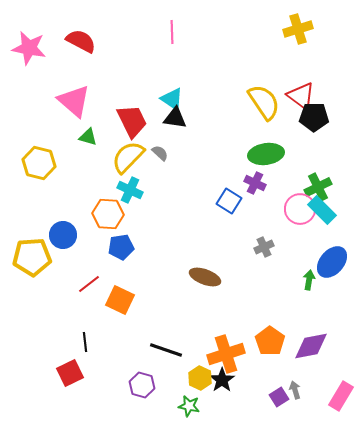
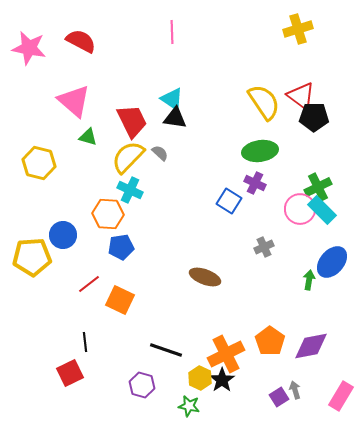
green ellipse at (266, 154): moved 6 px left, 3 px up
orange cross at (226, 354): rotated 9 degrees counterclockwise
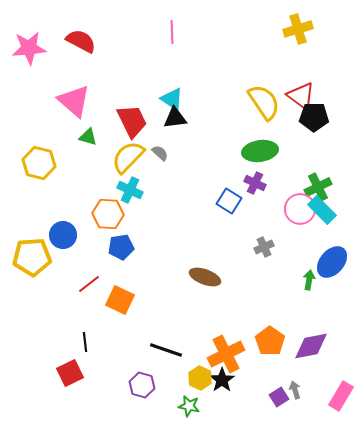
pink star at (29, 48): rotated 16 degrees counterclockwise
black triangle at (175, 118): rotated 15 degrees counterclockwise
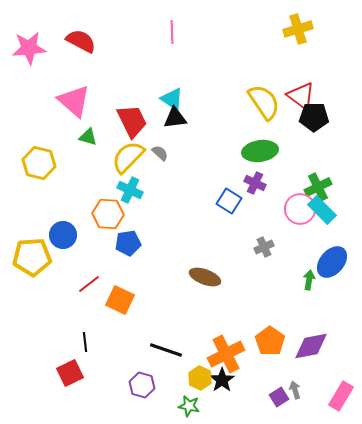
blue pentagon at (121, 247): moved 7 px right, 4 px up
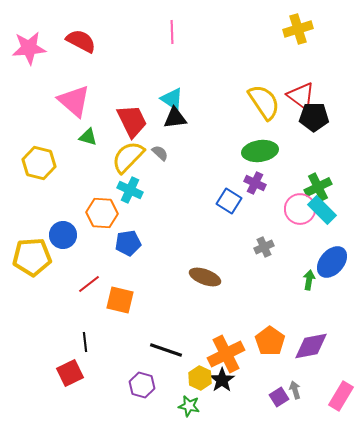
orange hexagon at (108, 214): moved 6 px left, 1 px up
orange square at (120, 300): rotated 12 degrees counterclockwise
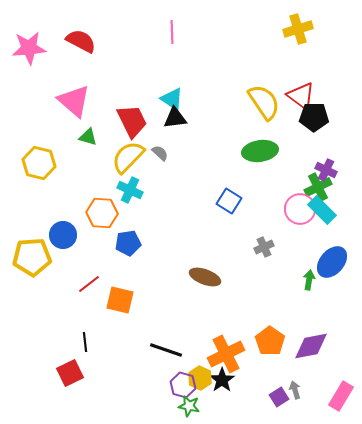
purple cross at (255, 183): moved 71 px right, 13 px up
purple hexagon at (142, 385): moved 41 px right
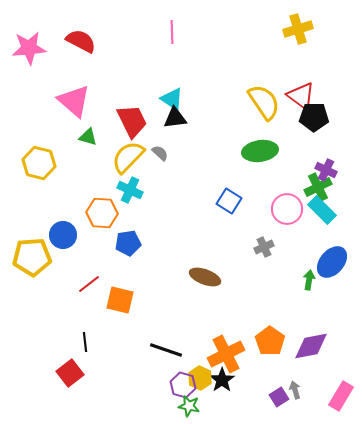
pink circle at (300, 209): moved 13 px left
red square at (70, 373): rotated 12 degrees counterclockwise
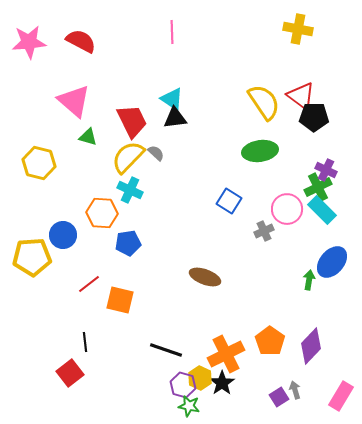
yellow cross at (298, 29): rotated 28 degrees clockwise
pink star at (29, 48): moved 6 px up
gray semicircle at (160, 153): moved 4 px left
gray cross at (264, 247): moved 16 px up
purple diamond at (311, 346): rotated 36 degrees counterclockwise
black star at (222, 380): moved 3 px down
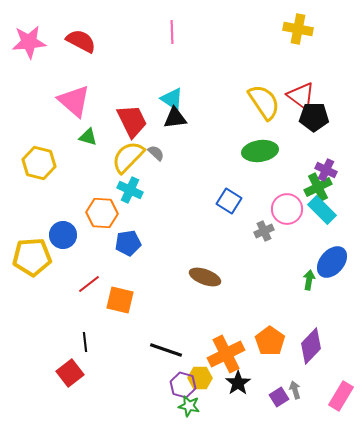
yellow hexagon at (200, 378): rotated 25 degrees counterclockwise
black star at (222, 383): moved 16 px right
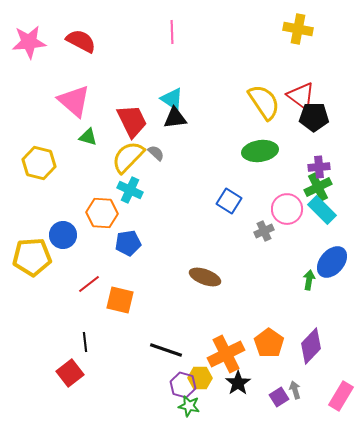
purple cross at (326, 170): moved 7 px left, 3 px up; rotated 30 degrees counterclockwise
orange pentagon at (270, 341): moved 1 px left, 2 px down
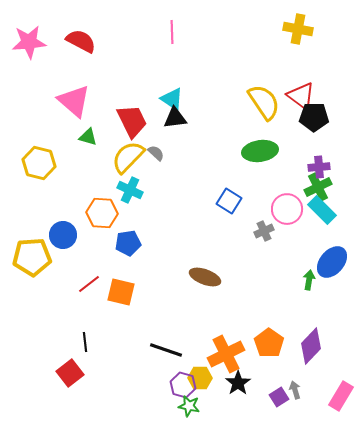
orange square at (120, 300): moved 1 px right, 8 px up
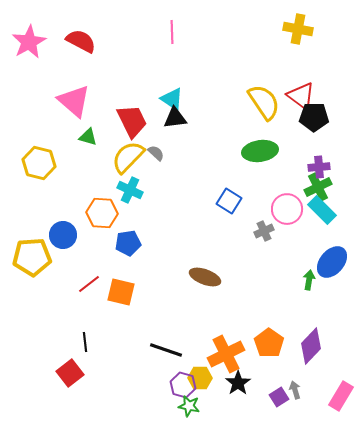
pink star at (29, 42): rotated 24 degrees counterclockwise
